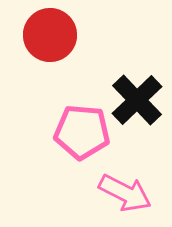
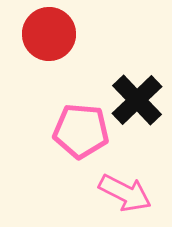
red circle: moved 1 px left, 1 px up
pink pentagon: moved 1 px left, 1 px up
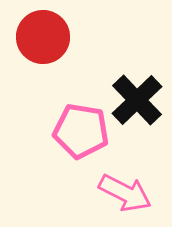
red circle: moved 6 px left, 3 px down
pink pentagon: rotated 4 degrees clockwise
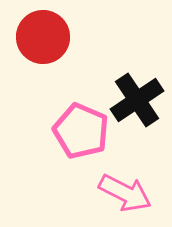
black cross: rotated 10 degrees clockwise
pink pentagon: rotated 14 degrees clockwise
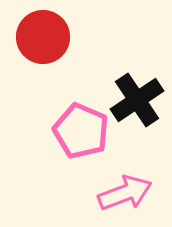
pink arrow: rotated 48 degrees counterclockwise
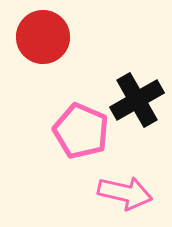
black cross: rotated 4 degrees clockwise
pink arrow: rotated 34 degrees clockwise
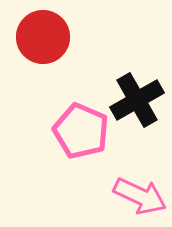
pink arrow: moved 15 px right, 3 px down; rotated 12 degrees clockwise
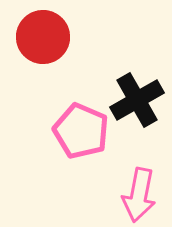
pink arrow: moved 1 px left, 1 px up; rotated 76 degrees clockwise
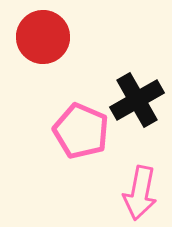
pink arrow: moved 1 px right, 2 px up
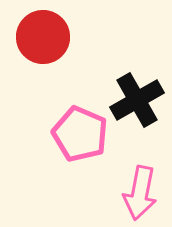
pink pentagon: moved 1 px left, 3 px down
